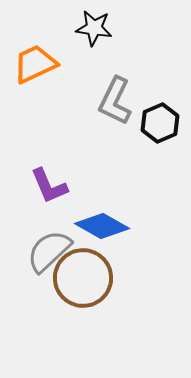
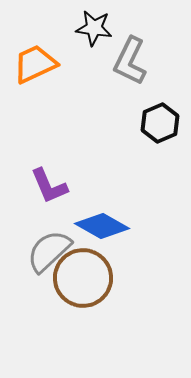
gray L-shape: moved 15 px right, 40 px up
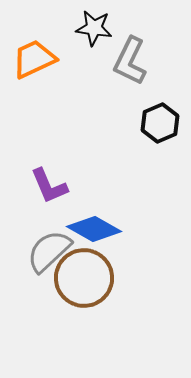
orange trapezoid: moved 1 px left, 5 px up
blue diamond: moved 8 px left, 3 px down
brown circle: moved 1 px right
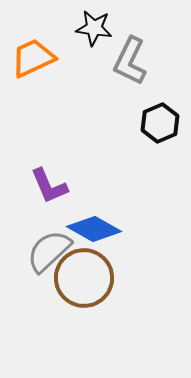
orange trapezoid: moved 1 px left, 1 px up
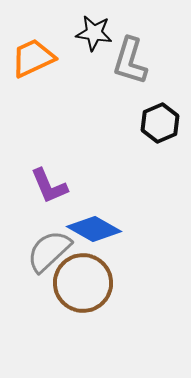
black star: moved 5 px down
gray L-shape: rotated 9 degrees counterclockwise
brown circle: moved 1 px left, 5 px down
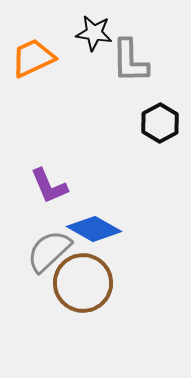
gray L-shape: rotated 18 degrees counterclockwise
black hexagon: rotated 6 degrees counterclockwise
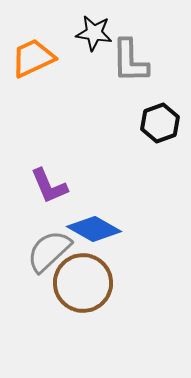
black hexagon: rotated 9 degrees clockwise
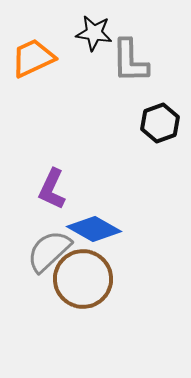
purple L-shape: moved 3 px right, 3 px down; rotated 48 degrees clockwise
brown circle: moved 4 px up
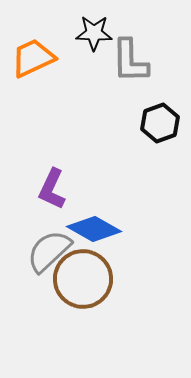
black star: rotated 6 degrees counterclockwise
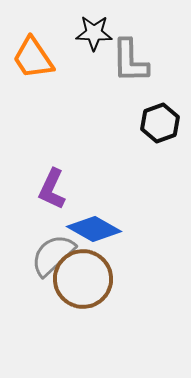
orange trapezoid: rotated 99 degrees counterclockwise
gray semicircle: moved 4 px right, 4 px down
